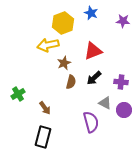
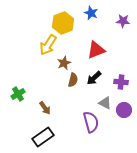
yellow arrow: rotated 45 degrees counterclockwise
red triangle: moved 3 px right, 1 px up
brown semicircle: moved 2 px right, 2 px up
black rectangle: rotated 40 degrees clockwise
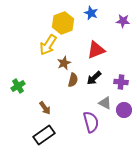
green cross: moved 8 px up
black rectangle: moved 1 px right, 2 px up
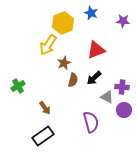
purple cross: moved 1 px right, 5 px down
gray triangle: moved 2 px right, 6 px up
black rectangle: moved 1 px left, 1 px down
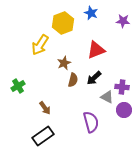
yellow arrow: moved 8 px left
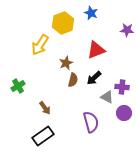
purple star: moved 4 px right, 9 px down
brown star: moved 2 px right
purple circle: moved 3 px down
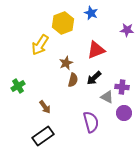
brown arrow: moved 1 px up
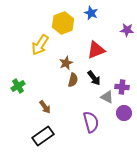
black arrow: rotated 84 degrees counterclockwise
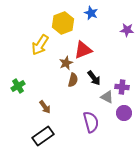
red triangle: moved 13 px left
